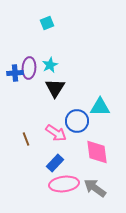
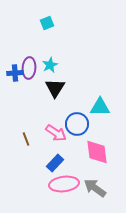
blue circle: moved 3 px down
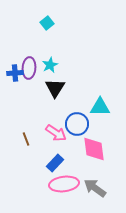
cyan square: rotated 16 degrees counterclockwise
pink diamond: moved 3 px left, 3 px up
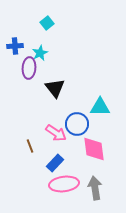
cyan star: moved 10 px left, 12 px up
blue cross: moved 27 px up
black triangle: rotated 10 degrees counterclockwise
brown line: moved 4 px right, 7 px down
gray arrow: rotated 45 degrees clockwise
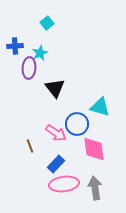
cyan triangle: rotated 15 degrees clockwise
blue rectangle: moved 1 px right, 1 px down
